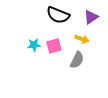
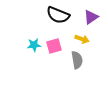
gray semicircle: rotated 36 degrees counterclockwise
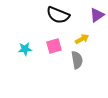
purple triangle: moved 6 px right, 2 px up
yellow arrow: rotated 48 degrees counterclockwise
cyan star: moved 9 px left, 4 px down
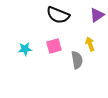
yellow arrow: moved 8 px right, 5 px down; rotated 80 degrees counterclockwise
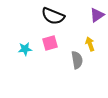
black semicircle: moved 5 px left, 1 px down
pink square: moved 4 px left, 3 px up
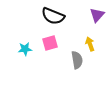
purple triangle: rotated 14 degrees counterclockwise
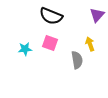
black semicircle: moved 2 px left
pink square: rotated 35 degrees clockwise
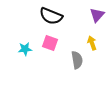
yellow arrow: moved 2 px right, 1 px up
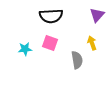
black semicircle: rotated 25 degrees counterclockwise
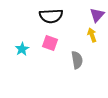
yellow arrow: moved 8 px up
cyan star: moved 3 px left; rotated 24 degrees counterclockwise
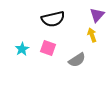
black semicircle: moved 2 px right, 3 px down; rotated 10 degrees counterclockwise
pink square: moved 2 px left, 5 px down
gray semicircle: rotated 66 degrees clockwise
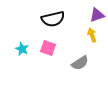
purple triangle: rotated 28 degrees clockwise
cyan star: rotated 16 degrees counterclockwise
gray semicircle: moved 3 px right, 3 px down
